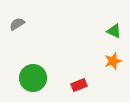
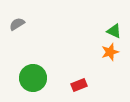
orange star: moved 3 px left, 9 px up
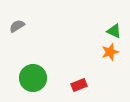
gray semicircle: moved 2 px down
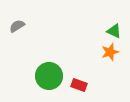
green circle: moved 16 px right, 2 px up
red rectangle: rotated 42 degrees clockwise
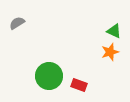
gray semicircle: moved 3 px up
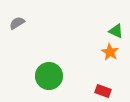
green triangle: moved 2 px right
orange star: rotated 24 degrees counterclockwise
red rectangle: moved 24 px right, 6 px down
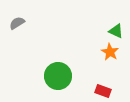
green circle: moved 9 px right
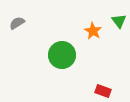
green triangle: moved 3 px right, 10 px up; rotated 28 degrees clockwise
orange star: moved 17 px left, 21 px up
green circle: moved 4 px right, 21 px up
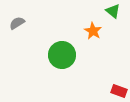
green triangle: moved 6 px left, 10 px up; rotated 14 degrees counterclockwise
red rectangle: moved 16 px right
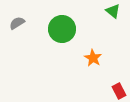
orange star: moved 27 px down
green circle: moved 26 px up
red rectangle: rotated 42 degrees clockwise
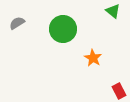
green circle: moved 1 px right
